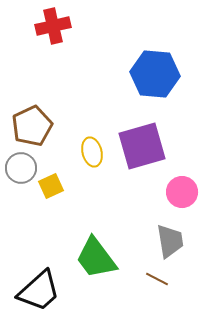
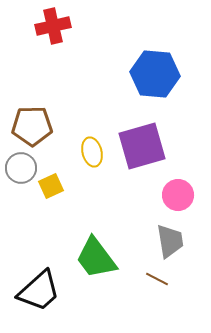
brown pentagon: rotated 24 degrees clockwise
pink circle: moved 4 px left, 3 px down
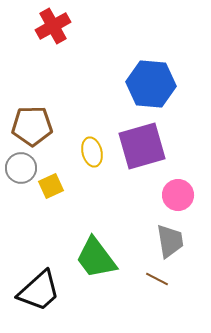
red cross: rotated 16 degrees counterclockwise
blue hexagon: moved 4 px left, 10 px down
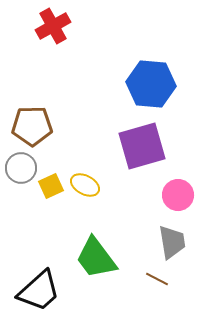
yellow ellipse: moved 7 px left, 33 px down; rotated 48 degrees counterclockwise
gray trapezoid: moved 2 px right, 1 px down
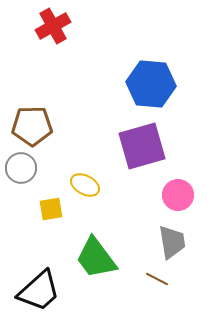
yellow square: moved 23 px down; rotated 15 degrees clockwise
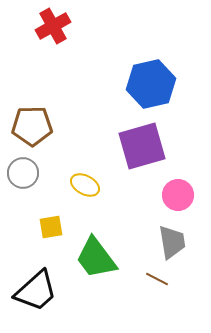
blue hexagon: rotated 18 degrees counterclockwise
gray circle: moved 2 px right, 5 px down
yellow square: moved 18 px down
black trapezoid: moved 3 px left
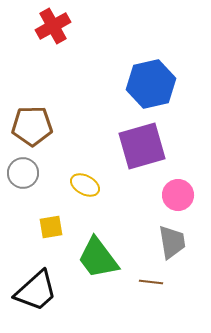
green trapezoid: moved 2 px right
brown line: moved 6 px left, 3 px down; rotated 20 degrees counterclockwise
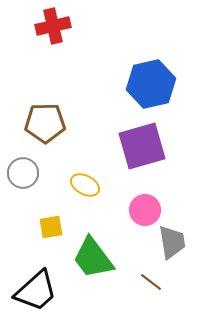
red cross: rotated 16 degrees clockwise
brown pentagon: moved 13 px right, 3 px up
pink circle: moved 33 px left, 15 px down
green trapezoid: moved 5 px left
brown line: rotated 30 degrees clockwise
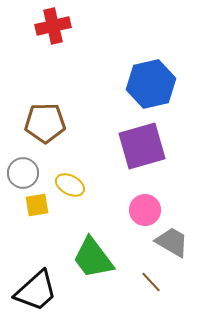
yellow ellipse: moved 15 px left
yellow square: moved 14 px left, 22 px up
gray trapezoid: rotated 51 degrees counterclockwise
brown line: rotated 10 degrees clockwise
